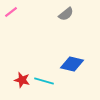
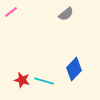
blue diamond: moved 2 px right, 5 px down; rotated 60 degrees counterclockwise
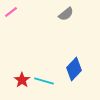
red star: rotated 21 degrees clockwise
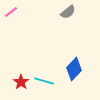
gray semicircle: moved 2 px right, 2 px up
red star: moved 1 px left, 2 px down
